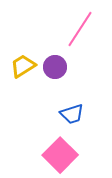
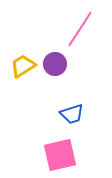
purple circle: moved 3 px up
pink square: rotated 32 degrees clockwise
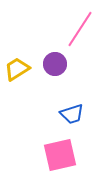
yellow trapezoid: moved 6 px left, 3 px down
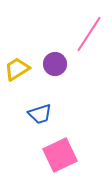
pink line: moved 9 px right, 5 px down
blue trapezoid: moved 32 px left
pink square: rotated 12 degrees counterclockwise
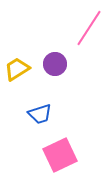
pink line: moved 6 px up
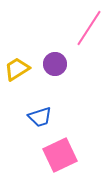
blue trapezoid: moved 3 px down
